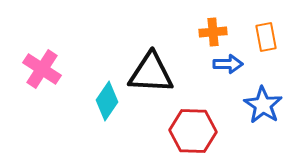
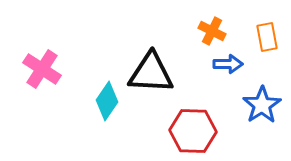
orange cross: moved 1 px left, 1 px up; rotated 32 degrees clockwise
orange rectangle: moved 1 px right
blue star: moved 1 px left; rotated 6 degrees clockwise
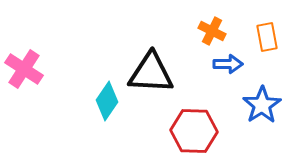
pink cross: moved 18 px left
red hexagon: moved 1 px right
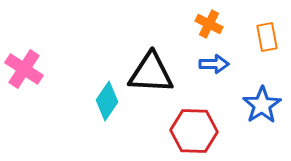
orange cross: moved 3 px left, 7 px up
blue arrow: moved 14 px left
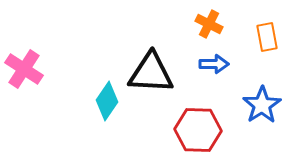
red hexagon: moved 4 px right, 1 px up
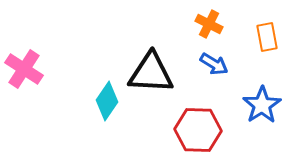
blue arrow: rotated 32 degrees clockwise
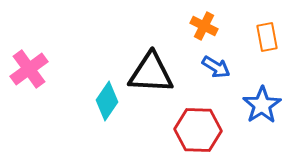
orange cross: moved 5 px left, 2 px down
blue arrow: moved 2 px right, 3 px down
pink cross: moved 5 px right; rotated 21 degrees clockwise
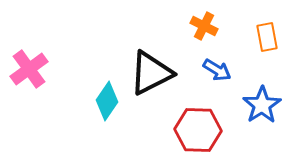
blue arrow: moved 1 px right, 3 px down
black triangle: rotated 30 degrees counterclockwise
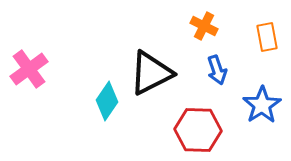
blue arrow: rotated 40 degrees clockwise
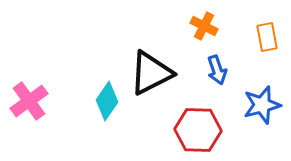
pink cross: moved 32 px down
blue star: rotated 18 degrees clockwise
